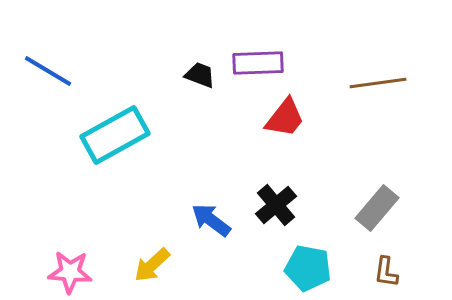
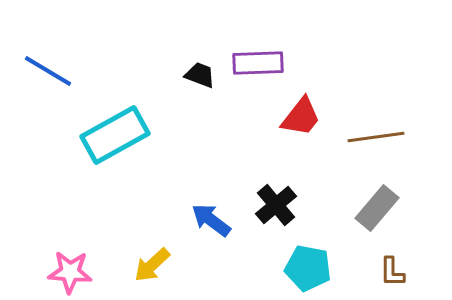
brown line: moved 2 px left, 54 px down
red trapezoid: moved 16 px right, 1 px up
brown L-shape: moved 6 px right; rotated 8 degrees counterclockwise
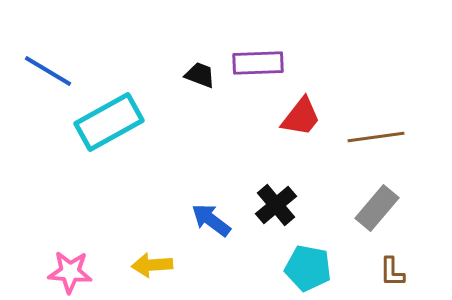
cyan rectangle: moved 6 px left, 13 px up
yellow arrow: rotated 39 degrees clockwise
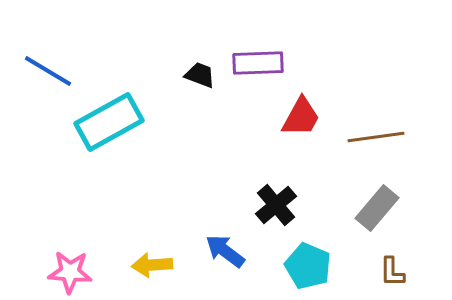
red trapezoid: rotated 9 degrees counterclockwise
blue arrow: moved 14 px right, 31 px down
cyan pentagon: moved 2 px up; rotated 12 degrees clockwise
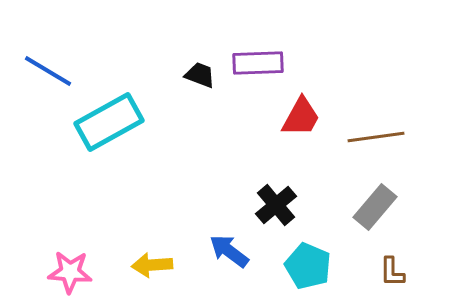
gray rectangle: moved 2 px left, 1 px up
blue arrow: moved 4 px right
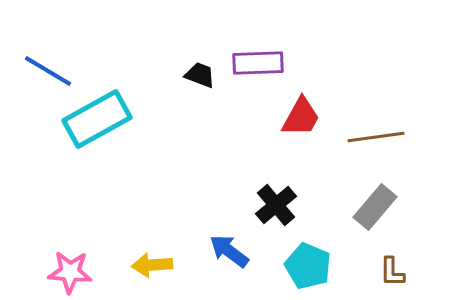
cyan rectangle: moved 12 px left, 3 px up
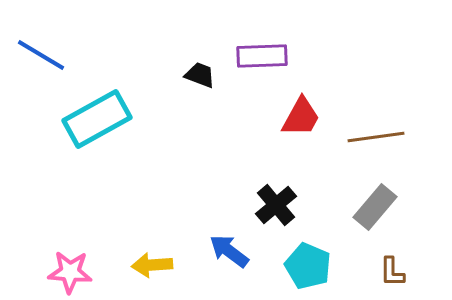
purple rectangle: moved 4 px right, 7 px up
blue line: moved 7 px left, 16 px up
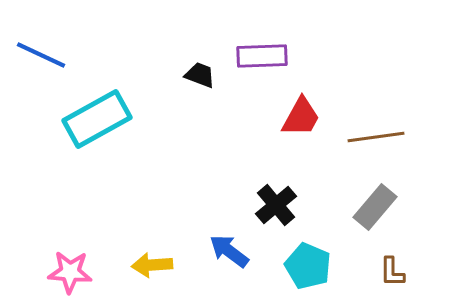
blue line: rotated 6 degrees counterclockwise
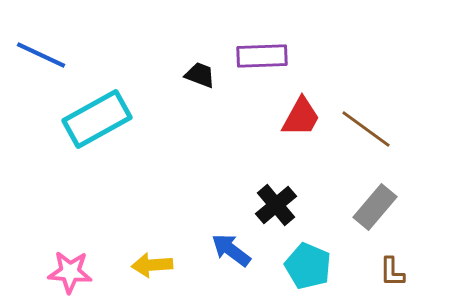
brown line: moved 10 px left, 8 px up; rotated 44 degrees clockwise
blue arrow: moved 2 px right, 1 px up
